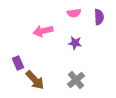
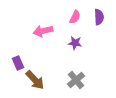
pink semicircle: moved 1 px right, 4 px down; rotated 56 degrees counterclockwise
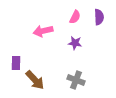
purple rectangle: moved 2 px left; rotated 24 degrees clockwise
gray cross: rotated 30 degrees counterclockwise
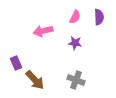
purple rectangle: rotated 24 degrees counterclockwise
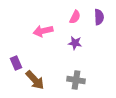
gray cross: rotated 12 degrees counterclockwise
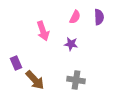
pink arrow: rotated 96 degrees counterclockwise
purple star: moved 4 px left, 1 px down
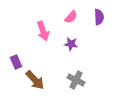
pink semicircle: moved 4 px left; rotated 16 degrees clockwise
purple rectangle: moved 1 px up
gray cross: rotated 18 degrees clockwise
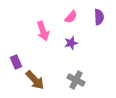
purple star: moved 1 px up; rotated 24 degrees counterclockwise
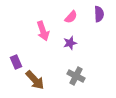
purple semicircle: moved 3 px up
purple star: moved 1 px left
gray cross: moved 4 px up
